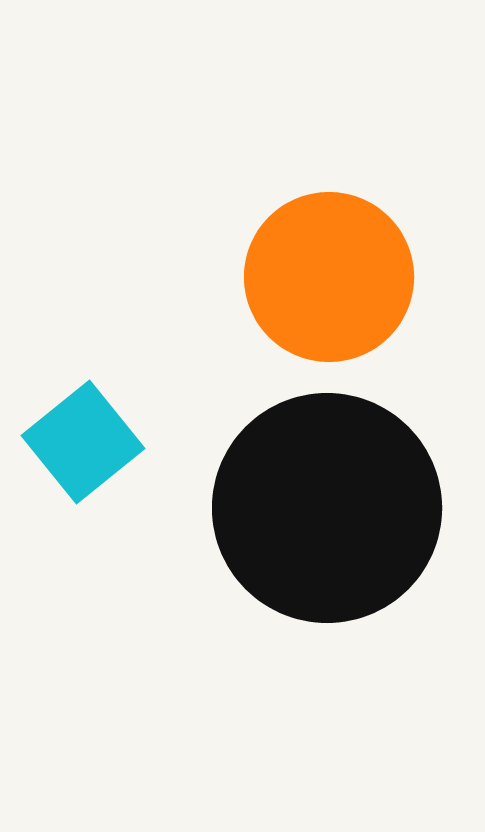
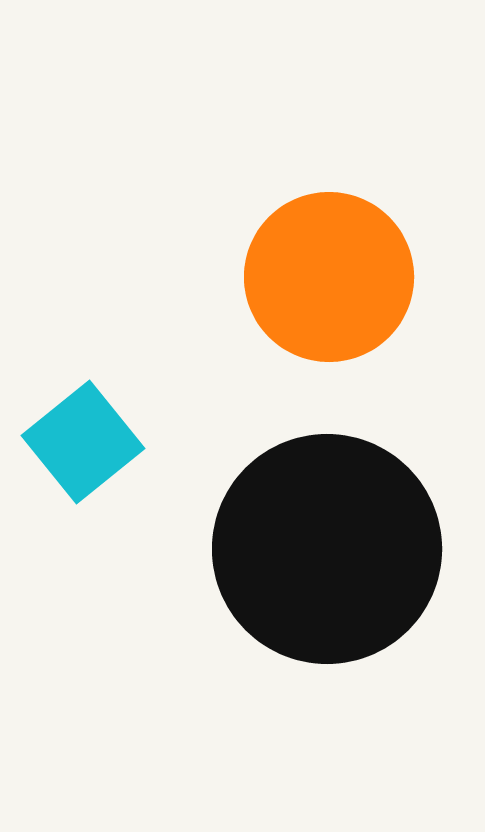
black circle: moved 41 px down
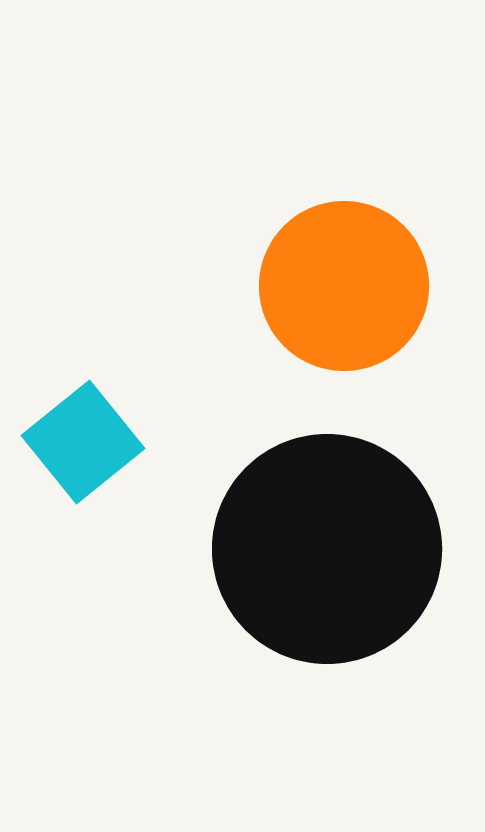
orange circle: moved 15 px right, 9 px down
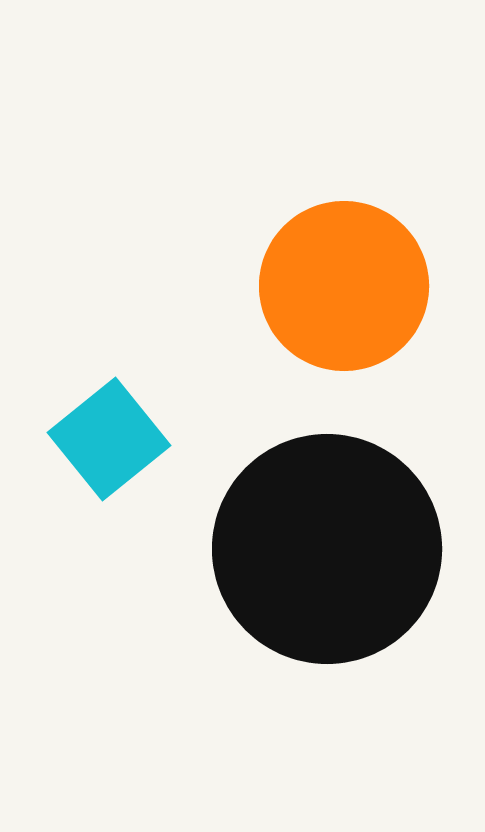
cyan square: moved 26 px right, 3 px up
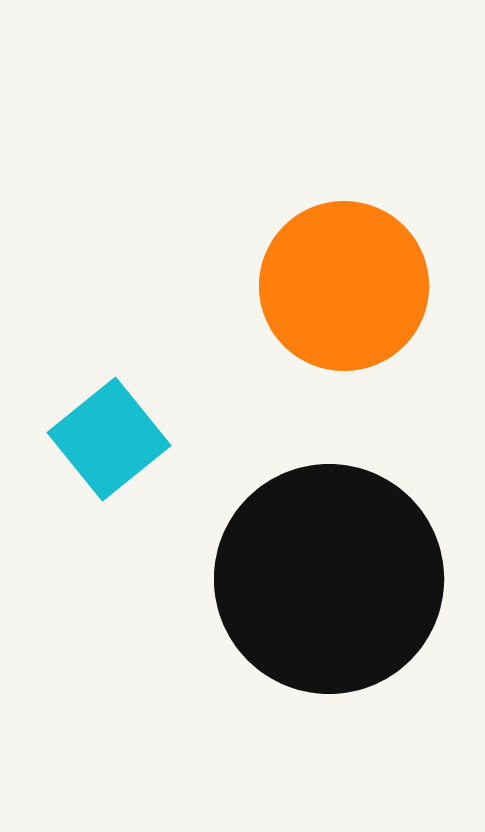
black circle: moved 2 px right, 30 px down
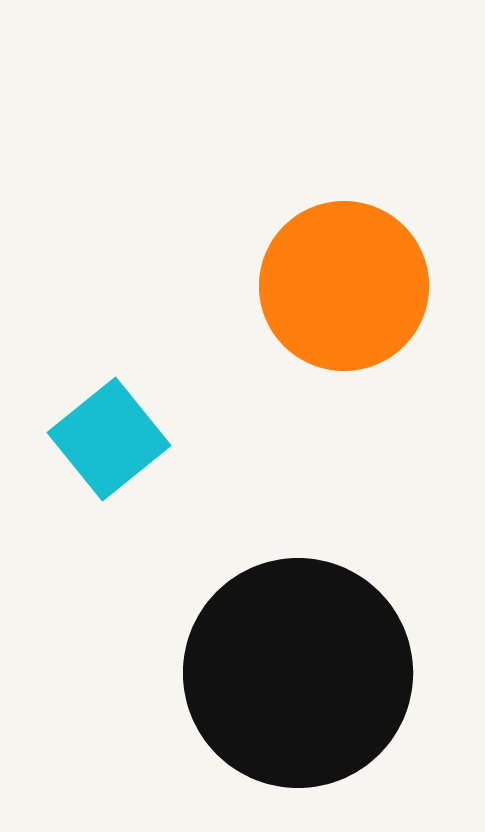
black circle: moved 31 px left, 94 px down
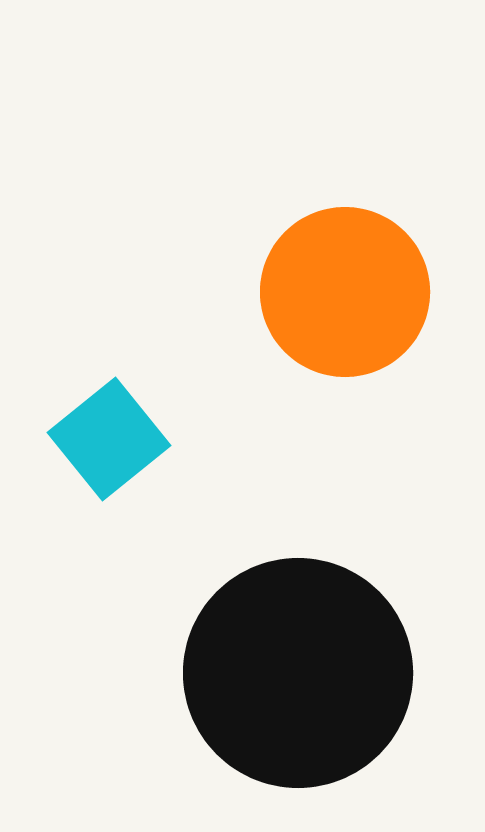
orange circle: moved 1 px right, 6 px down
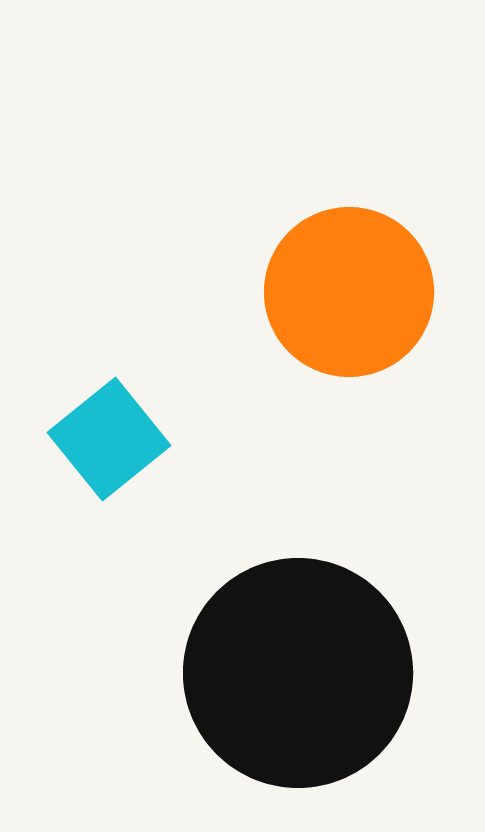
orange circle: moved 4 px right
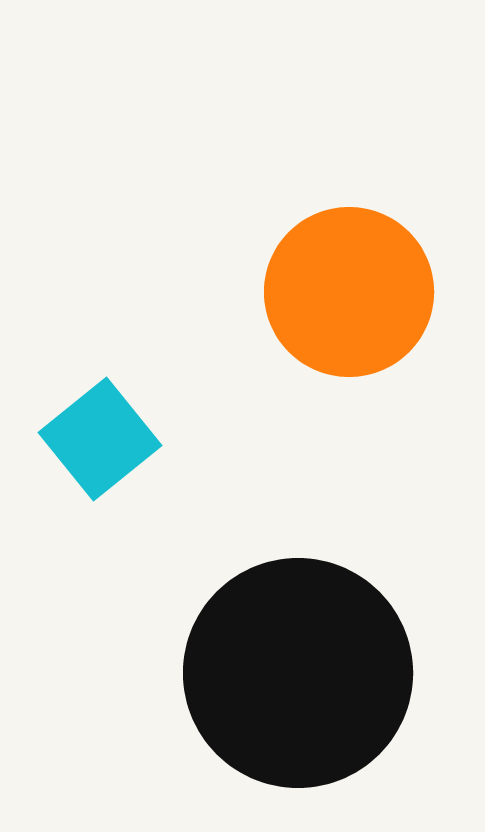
cyan square: moved 9 px left
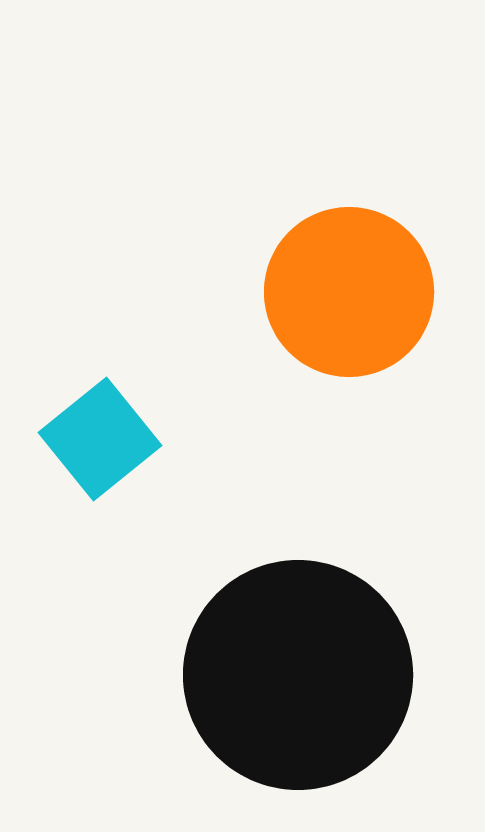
black circle: moved 2 px down
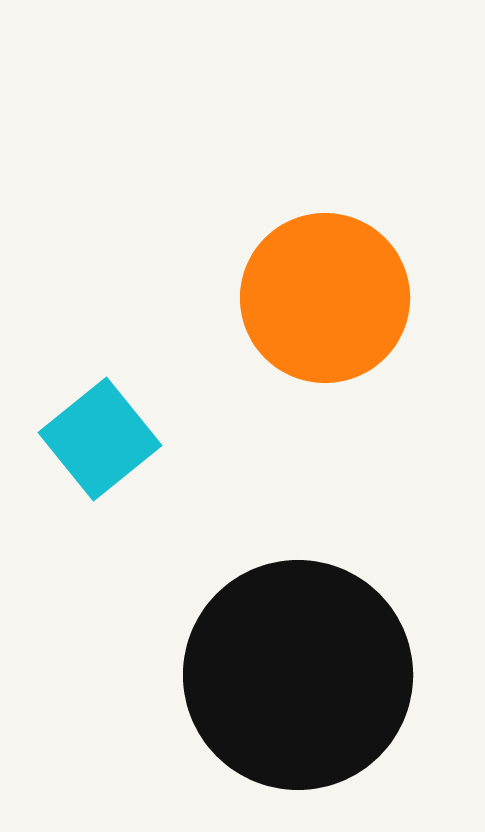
orange circle: moved 24 px left, 6 px down
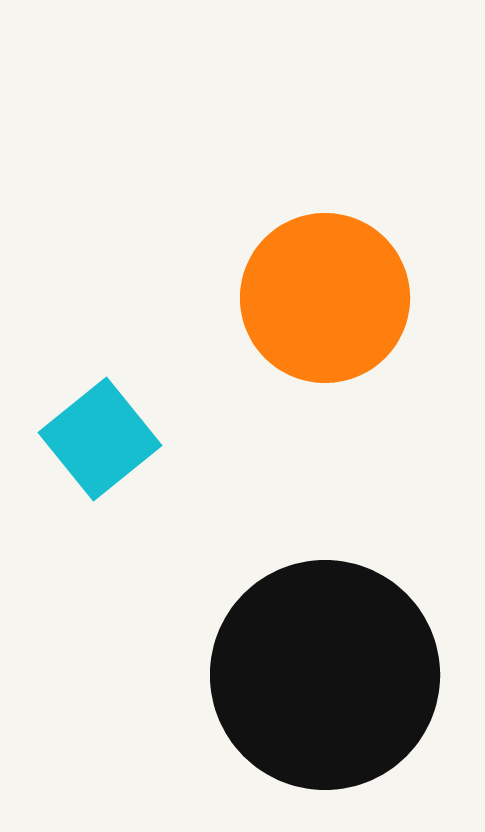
black circle: moved 27 px right
